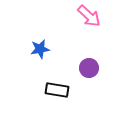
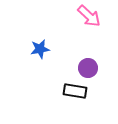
purple circle: moved 1 px left
black rectangle: moved 18 px right, 1 px down
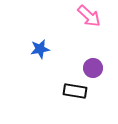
purple circle: moved 5 px right
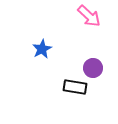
blue star: moved 2 px right; rotated 18 degrees counterclockwise
black rectangle: moved 4 px up
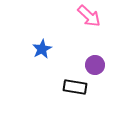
purple circle: moved 2 px right, 3 px up
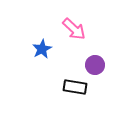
pink arrow: moved 15 px left, 13 px down
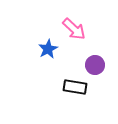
blue star: moved 6 px right
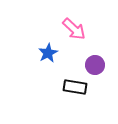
blue star: moved 4 px down
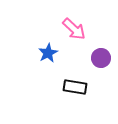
purple circle: moved 6 px right, 7 px up
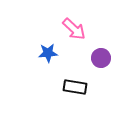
blue star: rotated 24 degrees clockwise
